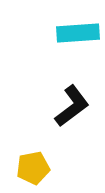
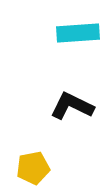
black L-shape: rotated 117 degrees counterclockwise
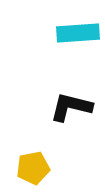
black L-shape: moved 1 px left, 1 px down; rotated 12 degrees counterclockwise
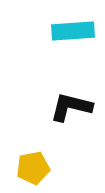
cyan rectangle: moved 5 px left, 2 px up
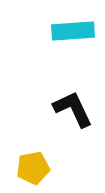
black L-shape: moved 2 px right, 2 px down; rotated 51 degrees clockwise
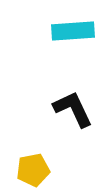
yellow pentagon: moved 2 px down
